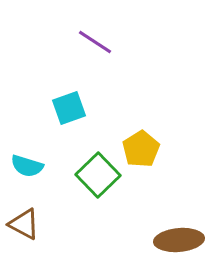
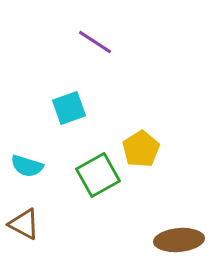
green square: rotated 15 degrees clockwise
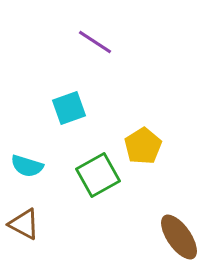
yellow pentagon: moved 2 px right, 3 px up
brown ellipse: moved 3 px up; rotated 60 degrees clockwise
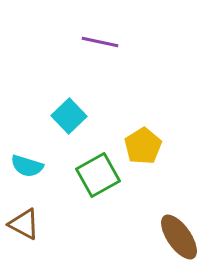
purple line: moved 5 px right; rotated 21 degrees counterclockwise
cyan square: moved 8 px down; rotated 24 degrees counterclockwise
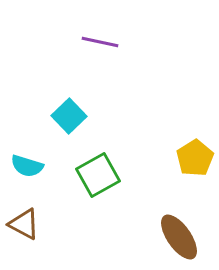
yellow pentagon: moved 52 px right, 12 px down
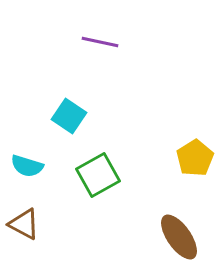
cyan square: rotated 12 degrees counterclockwise
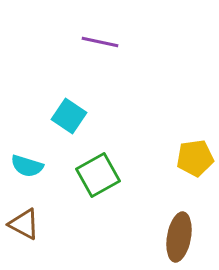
yellow pentagon: rotated 24 degrees clockwise
brown ellipse: rotated 45 degrees clockwise
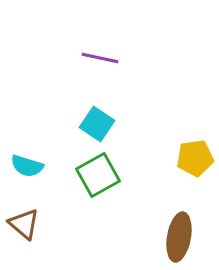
purple line: moved 16 px down
cyan square: moved 28 px right, 8 px down
brown triangle: rotated 12 degrees clockwise
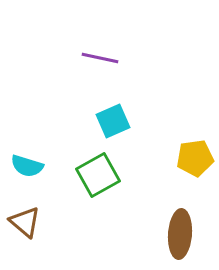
cyan square: moved 16 px right, 3 px up; rotated 32 degrees clockwise
brown triangle: moved 1 px right, 2 px up
brown ellipse: moved 1 px right, 3 px up; rotated 6 degrees counterclockwise
